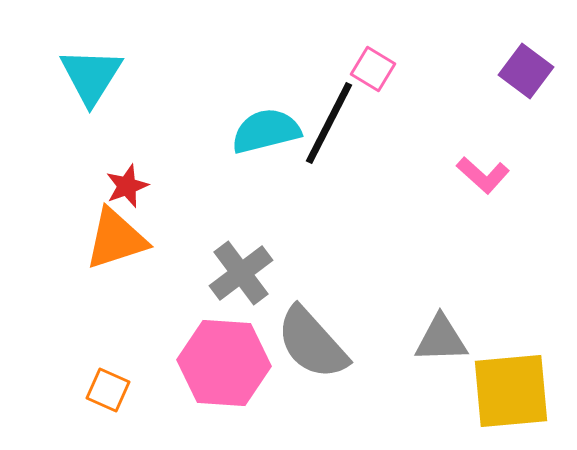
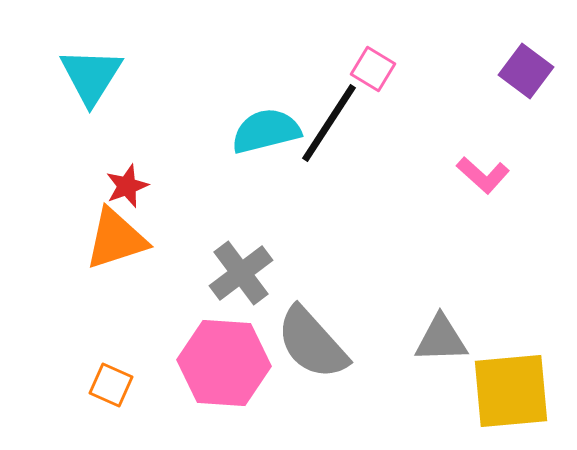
black line: rotated 6 degrees clockwise
orange square: moved 3 px right, 5 px up
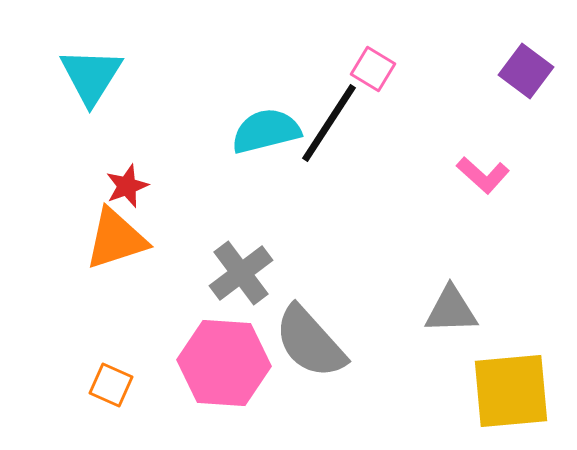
gray triangle: moved 10 px right, 29 px up
gray semicircle: moved 2 px left, 1 px up
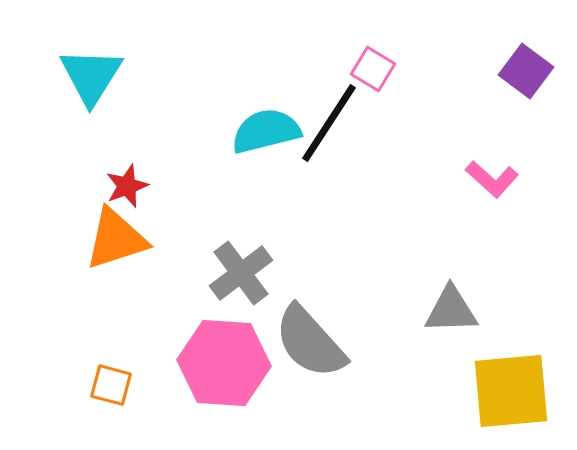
pink L-shape: moved 9 px right, 4 px down
orange square: rotated 9 degrees counterclockwise
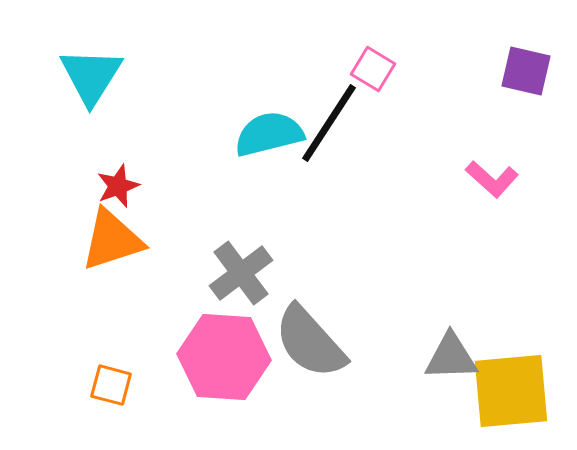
purple square: rotated 24 degrees counterclockwise
cyan semicircle: moved 3 px right, 3 px down
red star: moved 9 px left
orange triangle: moved 4 px left, 1 px down
gray triangle: moved 47 px down
pink hexagon: moved 6 px up
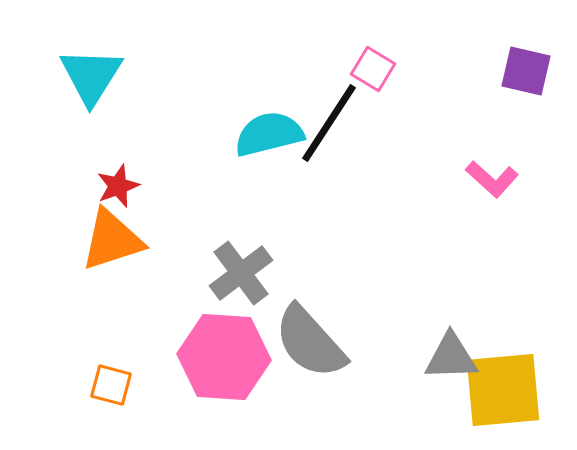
yellow square: moved 8 px left, 1 px up
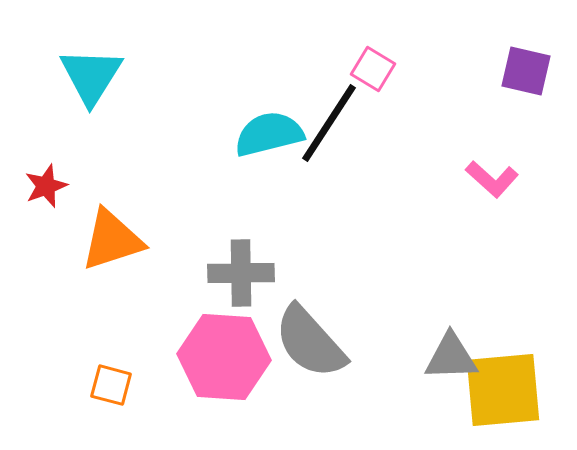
red star: moved 72 px left
gray cross: rotated 36 degrees clockwise
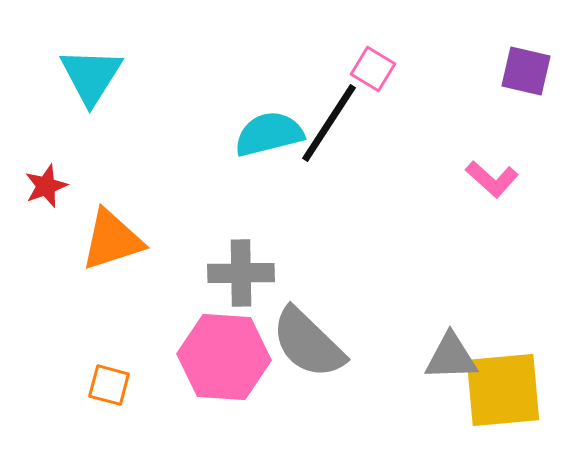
gray semicircle: moved 2 px left, 1 px down; rotated 4 degrees counterclockwise
orange square: moved 2 px left
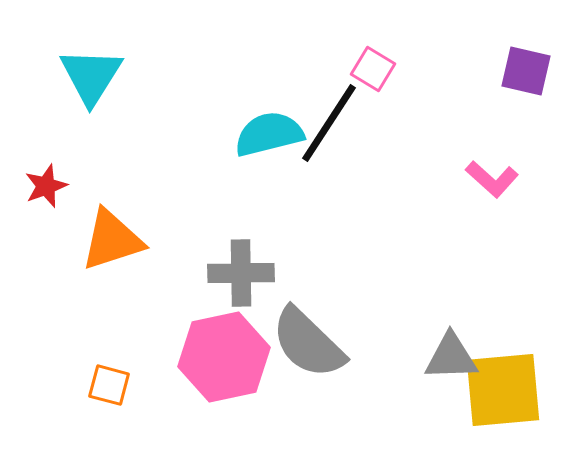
pink hexagon: rotated 16 degrees counterclockwise
